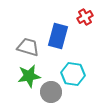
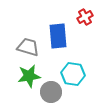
blue rectangle: rotated 20 degrees counterclockwise
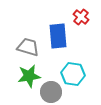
red cross: moved 4 px left; rotated 21 degrees counterclockwise
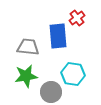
red cross: moved 4 px left, 1 px down; rotated 14 degrees clockwise
gray trapezoid: rotated 10 degrees counterclockwise
green star: moved 3 px left
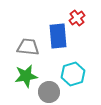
cyan hexagon: rotated 25 degrees counterclockwise
gray circle: moved 2 px left
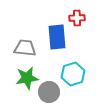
red cross: rotated 35 degrees clockwise
blue rectangle: moved 1 px left, 1 px down
gray trapezoid: moved 3 px left, 1 px down
green star: moved 1 px right, 2 px down
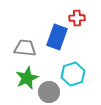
blue rectangle: rotated 25 degrees clockwise
green star: rotated 15 degrees counterclockwise
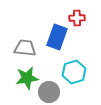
cyan hexagon: moved 1 px right, 2 px up
green star: rotated 15 degrees clockwise
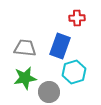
blue rectangle: moved 3 px right, 9 px down
green star: moved 2 px left
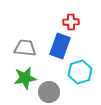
red cross: moved 6 px left, 4 px down
cyan hexagon: moved 6 px right
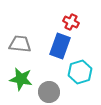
red cross: rotated 28 degrees clockwise
gray trapezoid: moved 5 px left, 4 px up
green star: moved 4 px left, 1 px down; rotated 20 degrees clockwise
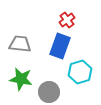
red cross: moved 4 px left, 2 px up; rotated 28 degrees clockwise
